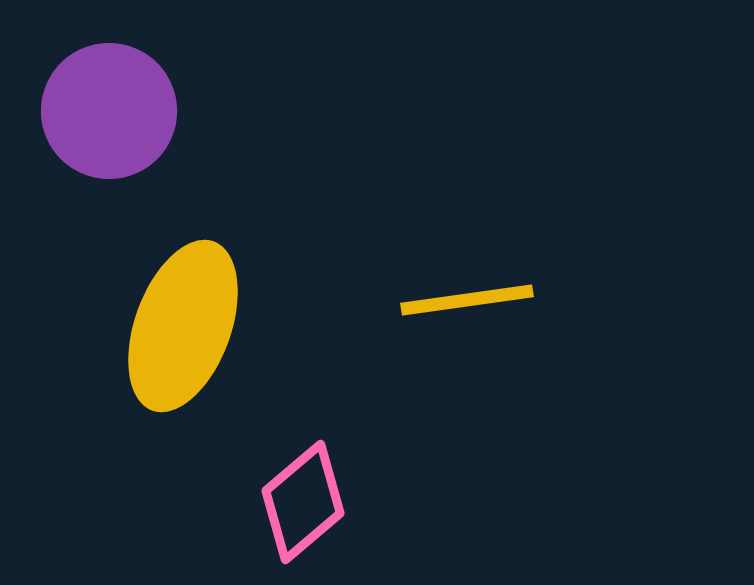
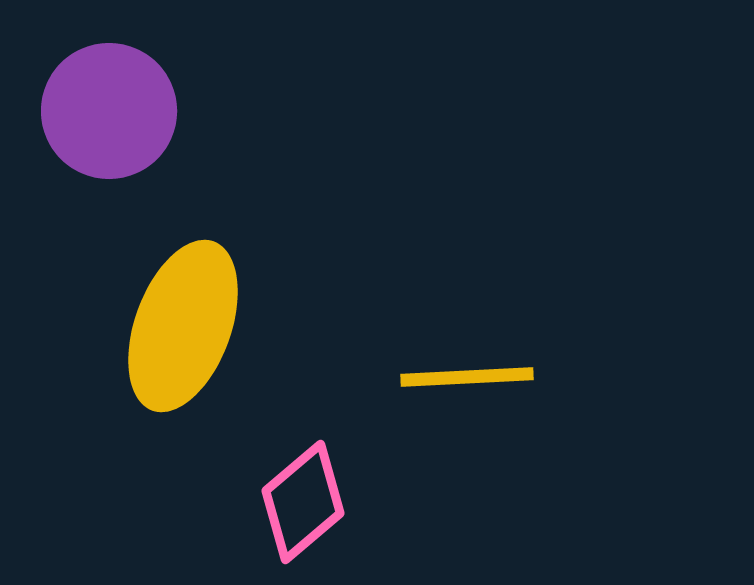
yellow line: moved 77 px down; rotated 5 degrees clockwise
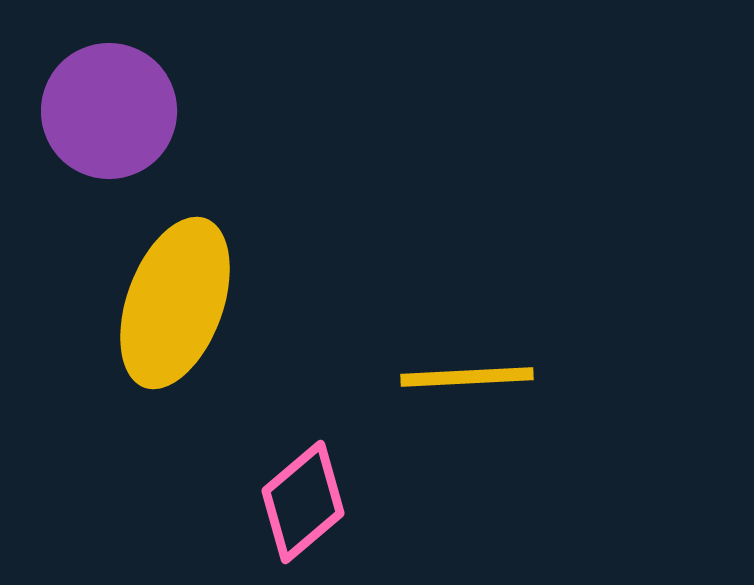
yellow ellipse: moved 8 px left, 23 px up
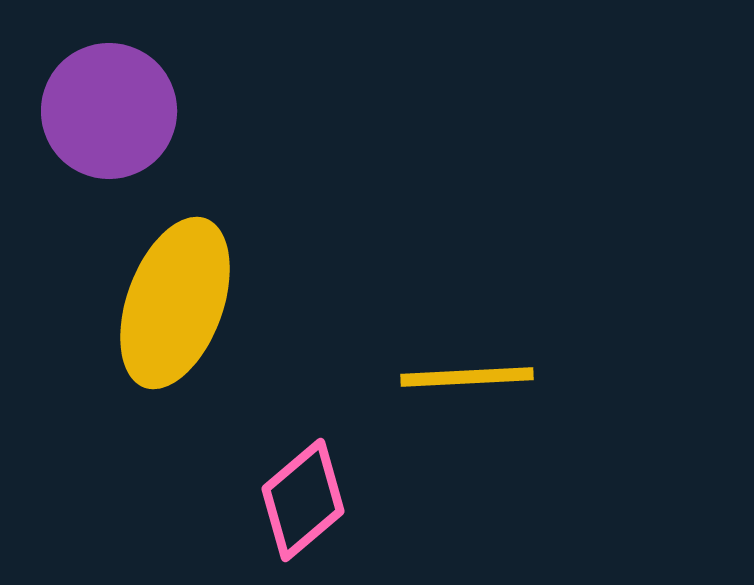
pink diamond: moved 2 px up
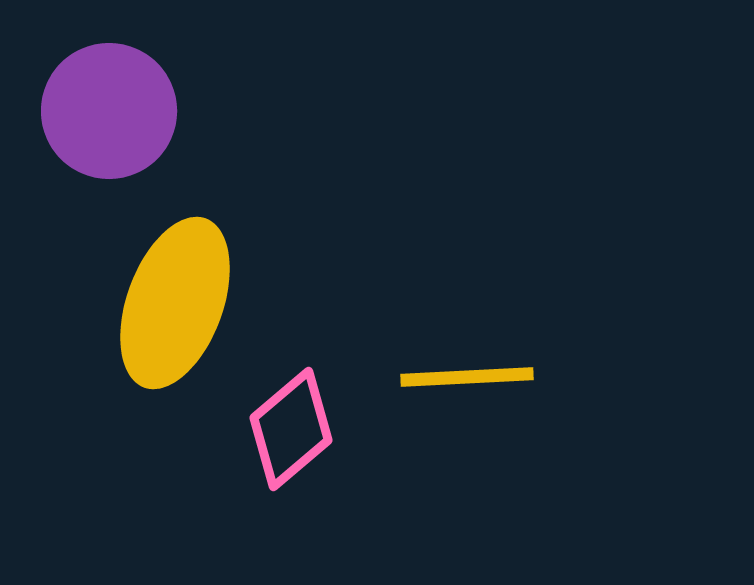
pink diamond: moved 12 px left, 71 px up
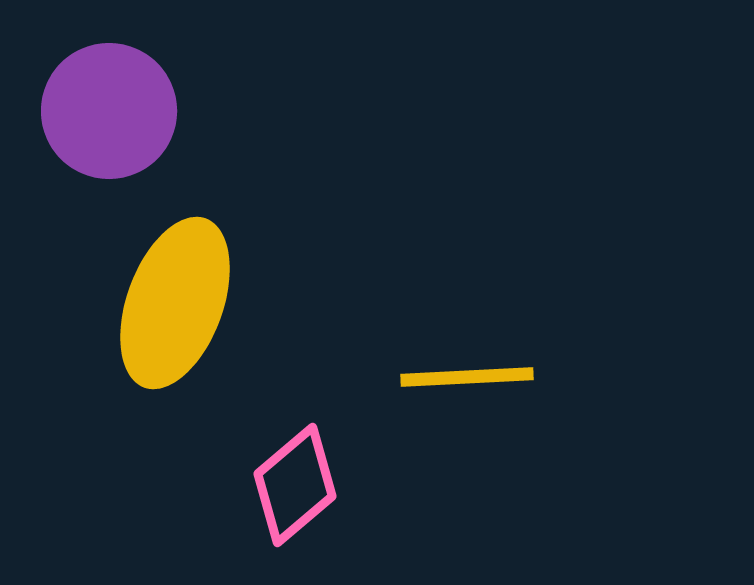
pink diamond: moved 4 px right, 56 px down
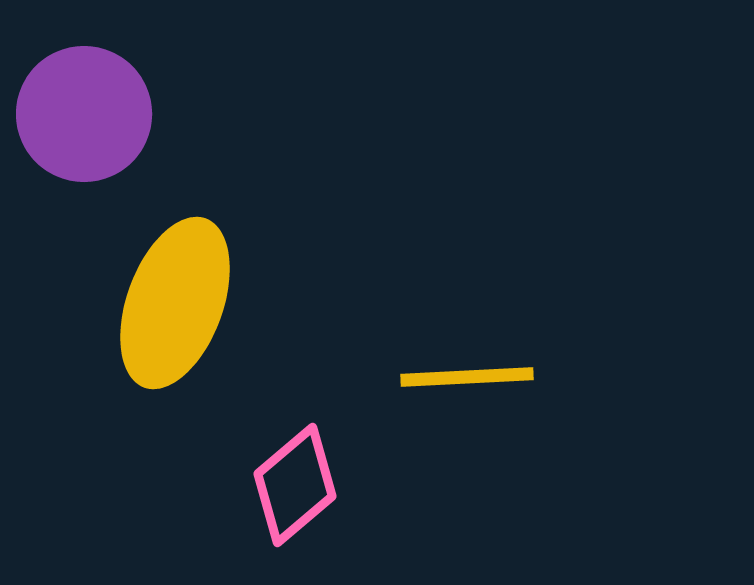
purple circle: moved 25 px left, 3 px down
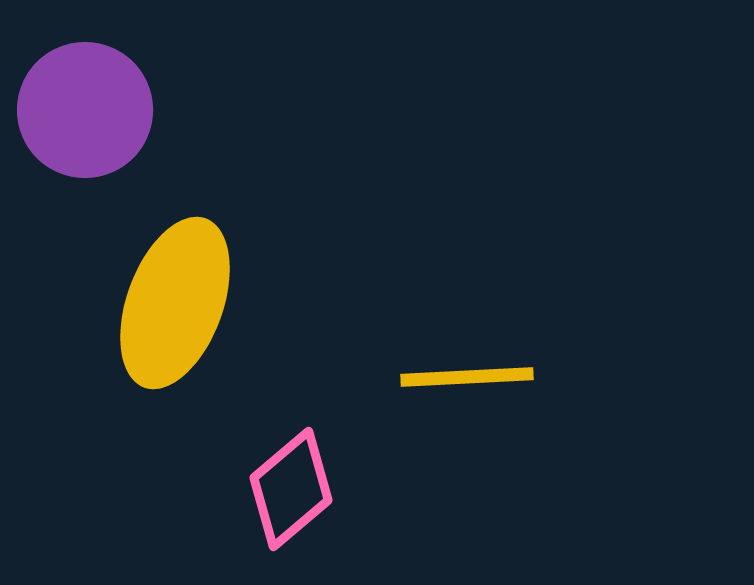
purple circle: moved 1 px right, 4 px up
pink diamond: moved 4 px left, 4 px down
